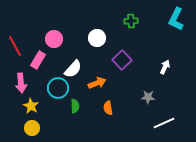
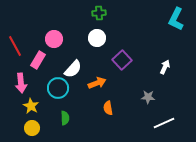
green cross: moved 32 px left, 8 px up
green semicircle: moved 10 px left, 12 px down
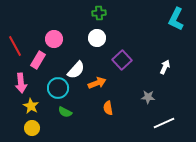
white semicircle: moved 3 px right, 1 px down
green semicircle: moved 6 px up; rotated 120 degrees clockwise
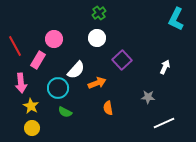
green cross: rotated 32 degrees counterclockwise
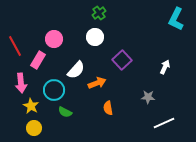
white circle: moved 2 px left, 1 px up
cyan circle: moved 4 px left, 2 px down
yellow circle: moved 2 px right
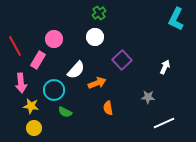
yellow star: rotated 21 degrees counterclockwise
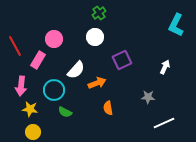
cyan L-shape: moved 6 px down
purple square: rotated 18 degrees clockwise
pink arrow: moved 3 px down; rotated 12 degrees clockwise
yellow star: moved 1 px left, 3 px down
yellow circle: moved 1 px left, 4 px down
